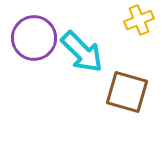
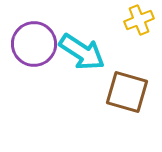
purple circle: moved 6 px down
cyan arrow: rotated 12 degrees counterclockwise
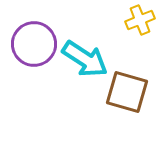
yellow cross: moved 1 px right
cyan arrow: moved 3 px right, 7 px down
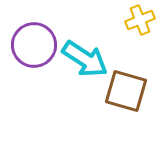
purple circle: moved 1 px down
brown square: moved 1 px left, 1 px up
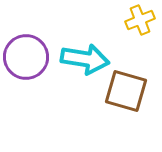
purple circle: moved 8 px left, 12 px down
cyan arrow: rotated 24 degrees counterclockwise
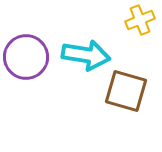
cyan arrow: moved 1 px right, 4 px up
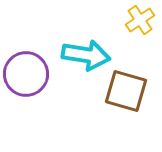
yellow cross: rotated 12 degrees counterclockwise
purple circle: moved 17 px down
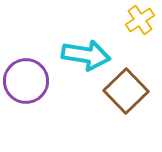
purple circle: moved 7 px down
brown square: rotated 30 degrees clockwise
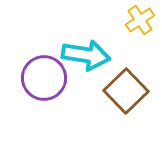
purple circle: moved 18 px right, 3 px up
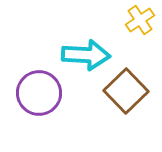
cyan arrow: rotated 6 degrees counterclockwise
purple circle: moved 5 px left, 15 px down
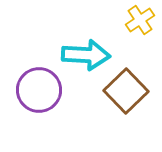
purple circle: moved 3 px up
